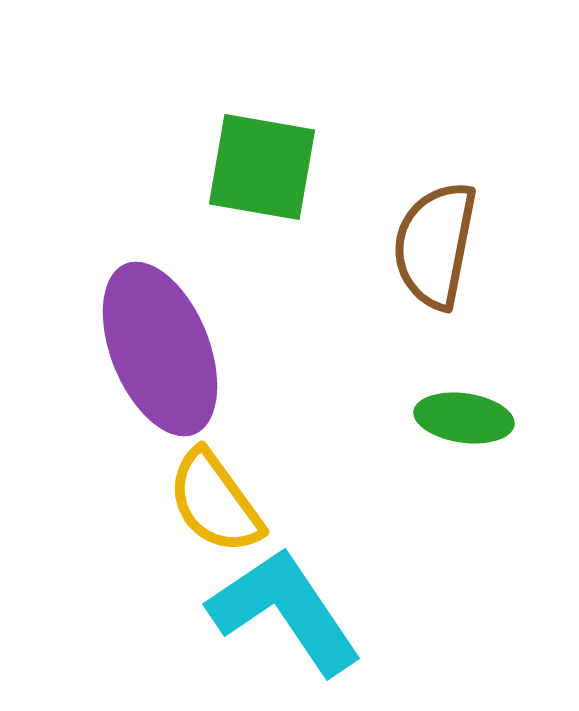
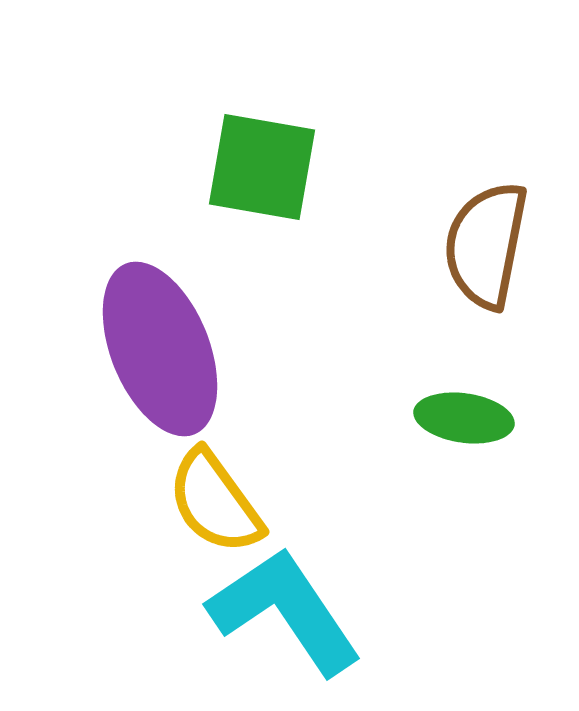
brown semicircle: moved 51 px right
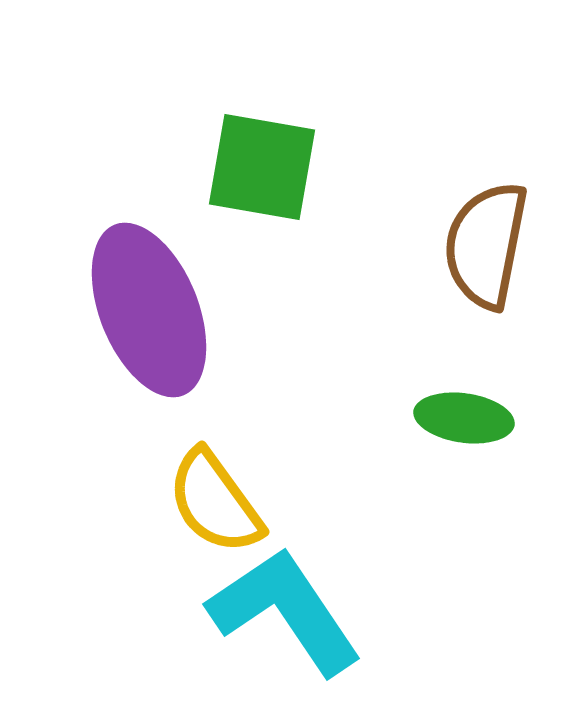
purple ellipse: moved 11 px left, 39 px up
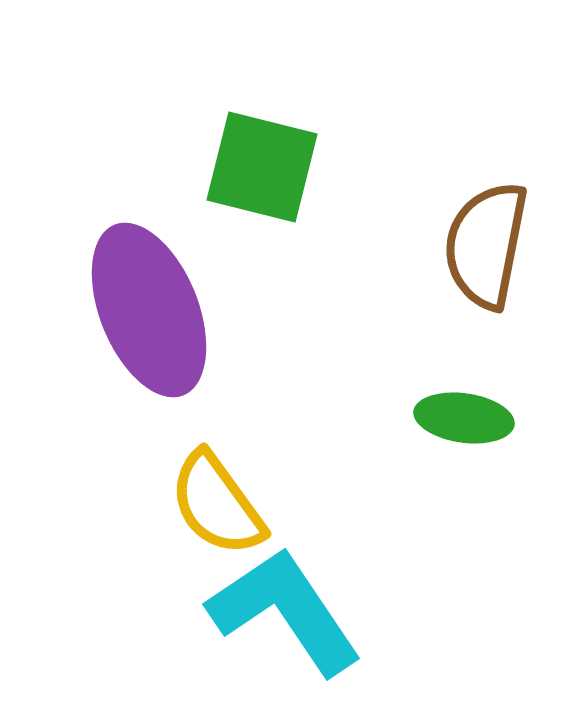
green square: rotated 4 degrees clockwise
yellow semicircle: moved 2 px right, 2 px down
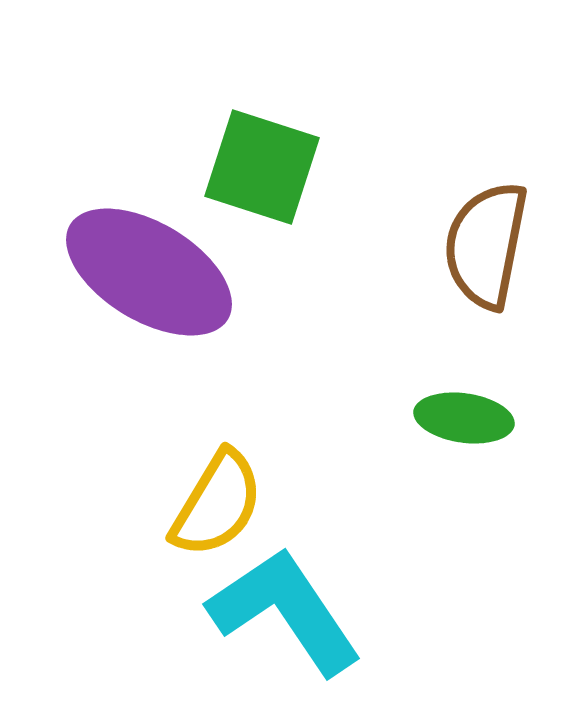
green square: rotated 4 degrees clockwise
purple ellipse: moved 38 px up; rotated 37 degrees counterclockwise
yellow semicircle: rotated 113 degrees counterclockwise
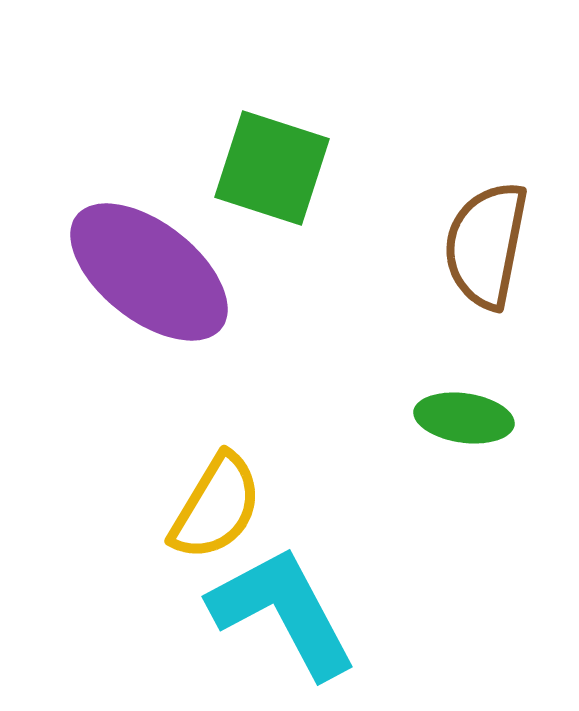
green square: moved 10 px right, 1 px down
purple ellipse: rotated 7 degrees clockwise
yellow semicircle: moved 1 px left, 3 px down
cyan L-shape: moved 2 px left, 1 px down; rotated 6 degrees clockwise
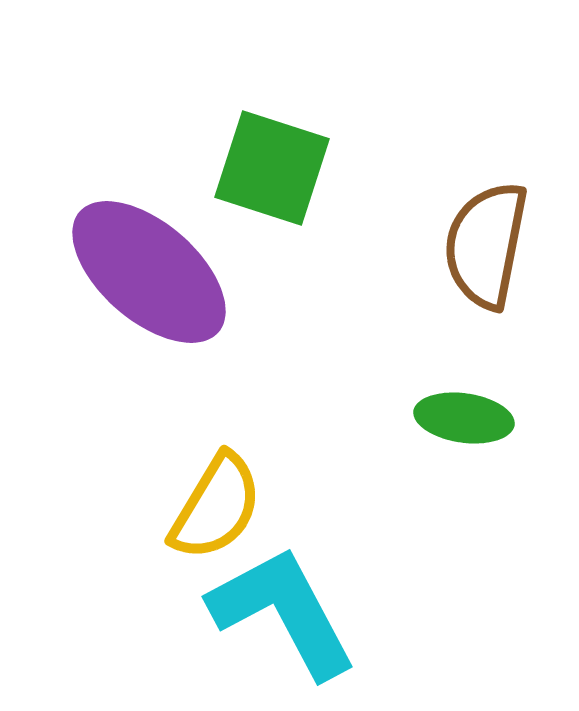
purple ellipse: rotated 3 degrees clockwise
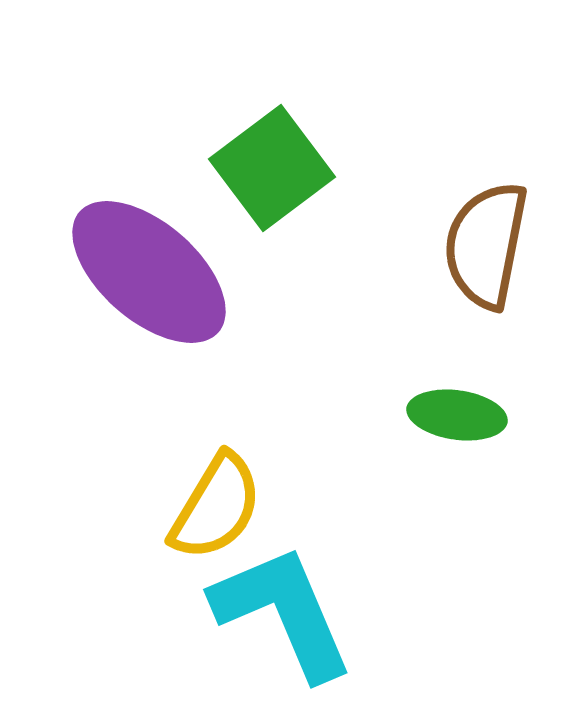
green square: rotated 35 degrees clockwise
green ellipse: moved 7 px left, 3 px up
cyan L-shape: rotated 5 degrees clockwise
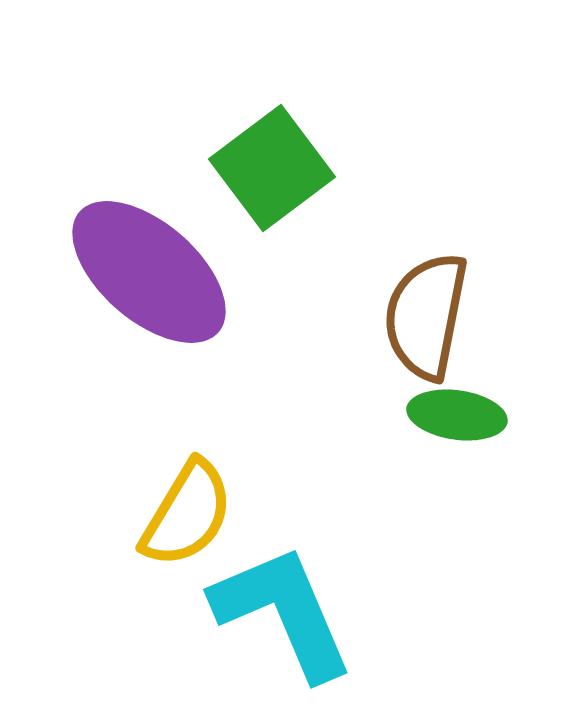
brown semicircle: moved 60 px left, 71 px down
yellow semicircle: moved 29 px left, 7 px down
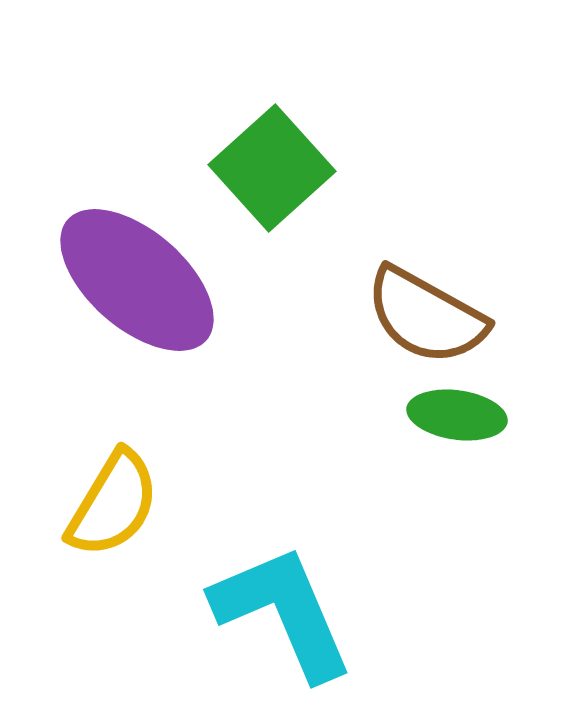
green square: rotated 5 degrees counterclockwise
purple ellipse: moved 12 px left, 8 px down
brown semicircle: rotated 72 degrees counterclockwise
yellow semicircle: moved 74 px left, 10 px up
